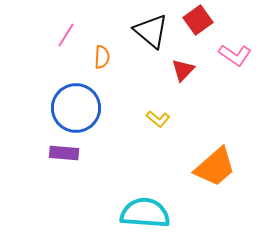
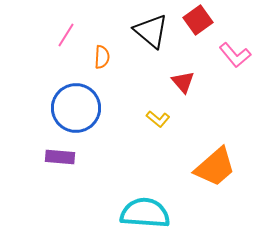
pink L-shape: rotated 16 degrees clockwise
red triangle: moved 12 px down; rotated 25 degrees counterclockwise
purple rectangle: moved 4 px left, 4 px down
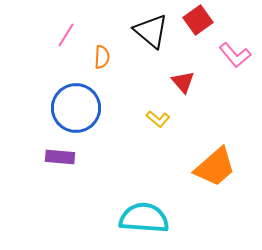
cyan semicircle: moved 1 px left, 5 px down
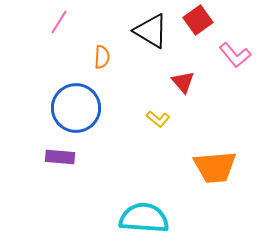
black triangle: rotated 9 degrees counterclockwise
pink line: moved 7 px left, 13 px up
orange trapezoid: rotated 36 degrees clockwise
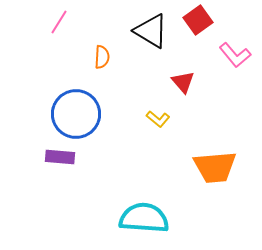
blue circle: moved 6 px down
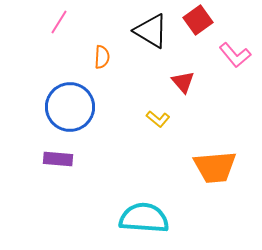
blue circle: moved 6 px left, 7 px up
purple rectangle: moved 2 px left, 2 px down
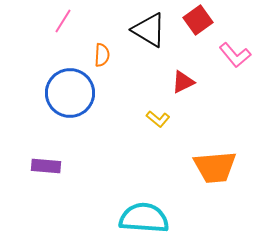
pink line: moved 4 px right, 1 px up
black triangle: moved 2 px left, 1 px up
orange semicircle: moved 2 px up
red triangle: rotated 45 degrees clockwise
blue circle: moved 14 px up
purple rectangle: moved 12 px left, 7 px down
